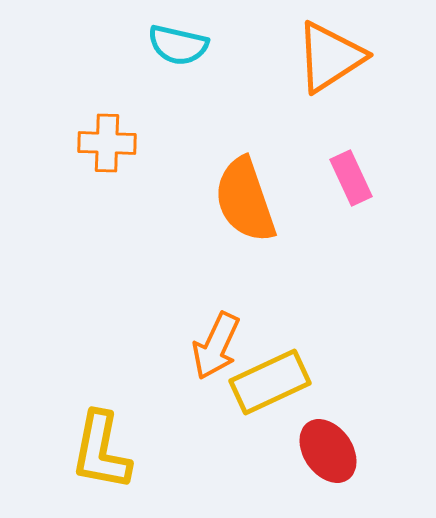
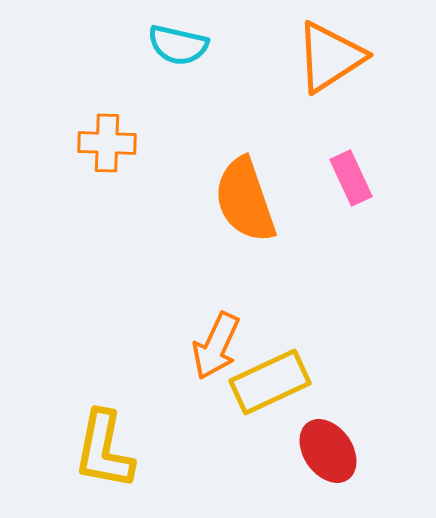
yellow L-shape: moved 3 px right, 1 px up
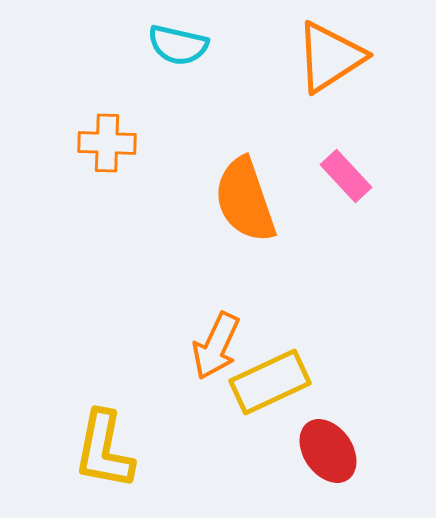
pink rectangle: moved 5 px left, 2 px up; rotated 18 degrees counterclockwise
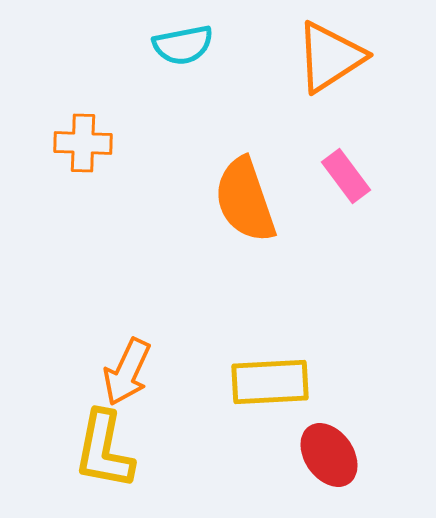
cyan semicircle: moved 5 px right; rotated 24 degrees counterclockwise
orange cross: moved 24 px left
pink rectangle: rotated 6 degrees clockwise
orange arrow: moved 89 px left, 26 px down
yellow rectangle: rotated 22 degrees clockwise
red ellipse: moved 1 px right, 4 px down
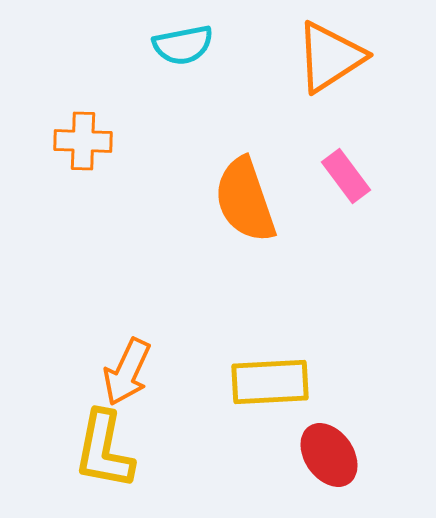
orange cross: moved 2 px up
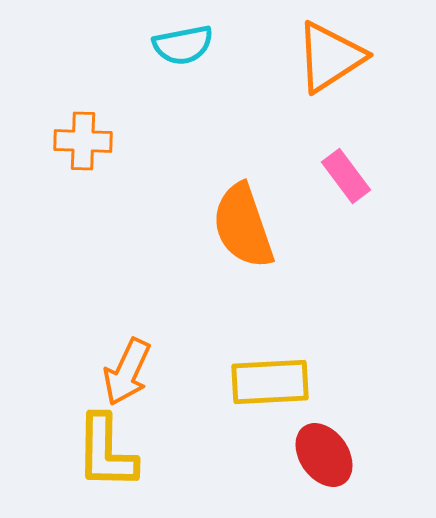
orange semicircle: moved 2 px left, 26 px down
yellow L-shape: moved 2 px right, 2 px down; rotated 10 degrees counterclockwise
red ellipse: moved 5 px left
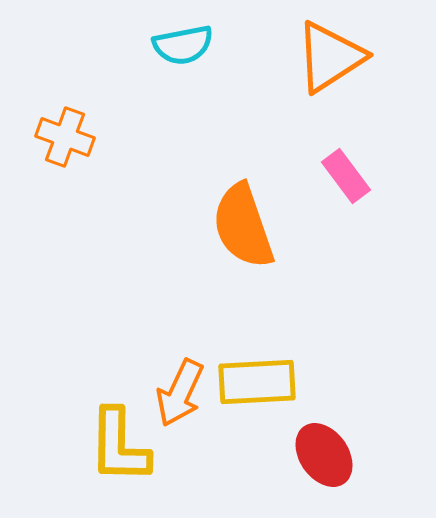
orange cross: moved 18 px left, 4 px up; rotated 18 degrees clockwise
orange arrow: moved 53 px right, 21 px down
yellow rectangle: moved 13 px left
yellow L-shape: moved 13 px right, 6 px up
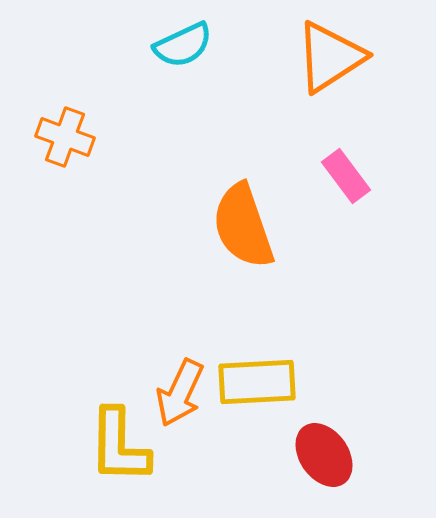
cyan semicircle: rotated 14 degrees counterclockwise
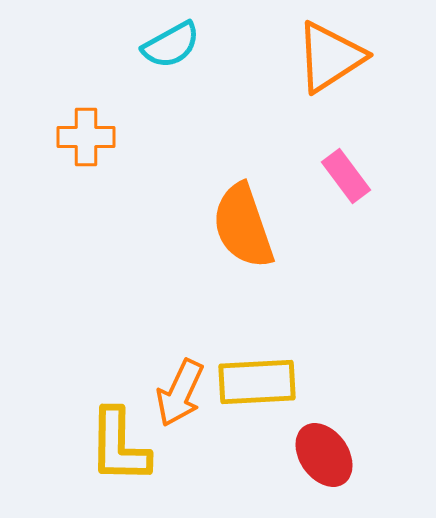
cyan semicircle: moved 12 px left; rotated 4 degrees counterclockwise
orange cross: moved 21 px right; rotated 20 degrees counterclockwise
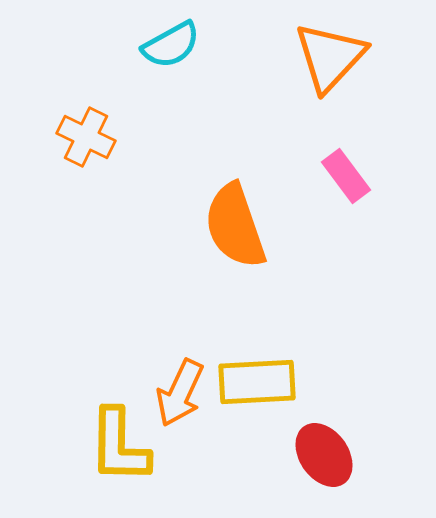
orange triangle: rotated 14 degrees counterclockwise
orange cross: rotated 26 degrees clockwise
orange semicircle: moved 8 px left
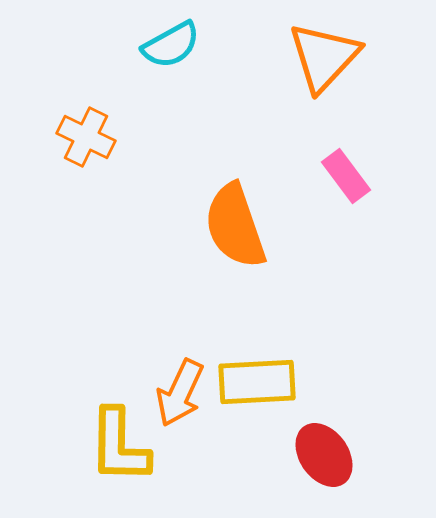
orange triangle: moved 6 px left
